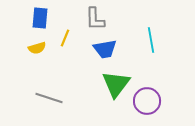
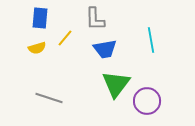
yellow line: rotated 18 degrees clockwise
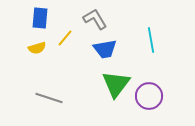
gray L-shape: rotated 150 degrees clockwise
purple circle: moved 2 px right, 5 px up
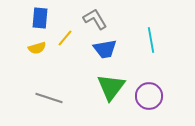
green triangle: moved 5 px left, 3 px down
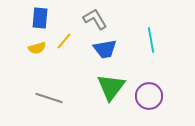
yellow line: moved 1 px left, 3 px down
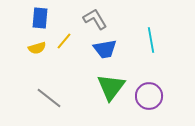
gray line: rotated 20 degrees clockwise
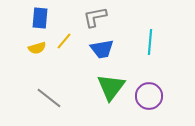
gray L-shape: moved 2 px up; rotated 70 degrees counterclockwise
cyan line: moved 1 px left, 2 px down; rotated 15 degrees clockwise
blue trapezoid: moved 3 px left
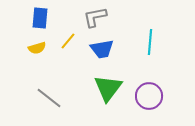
yellow line: moved 4 px right
green triangle: moved 3 px left, 1 px down
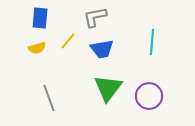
cyan line: moved 2 px right
gray line: rotated 32 degrees clockwise
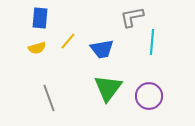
gray L-shape: moved 37 px right
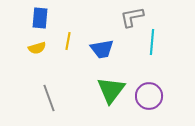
yellow line: rotated 30 degrees counterclockwise
green triangle: moved 3 px right, 2 px down
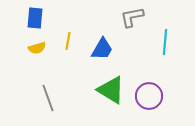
blue rectangle: moved 5 px left
cyan line: moved 13 px right
blue trapezoid: rotated 50 degrees counterclockwise
green triangle: rotated 36 degrees counterclockwise
gray line: moved 1 px left
